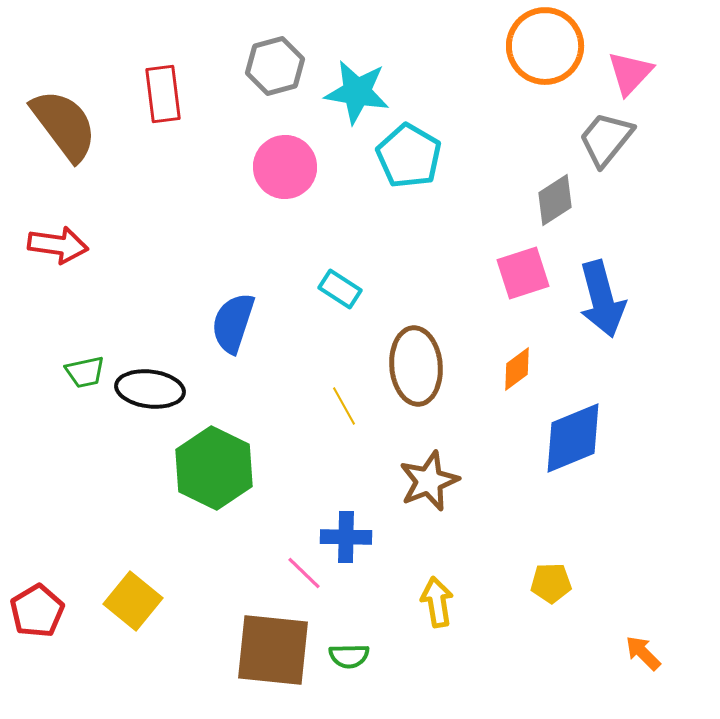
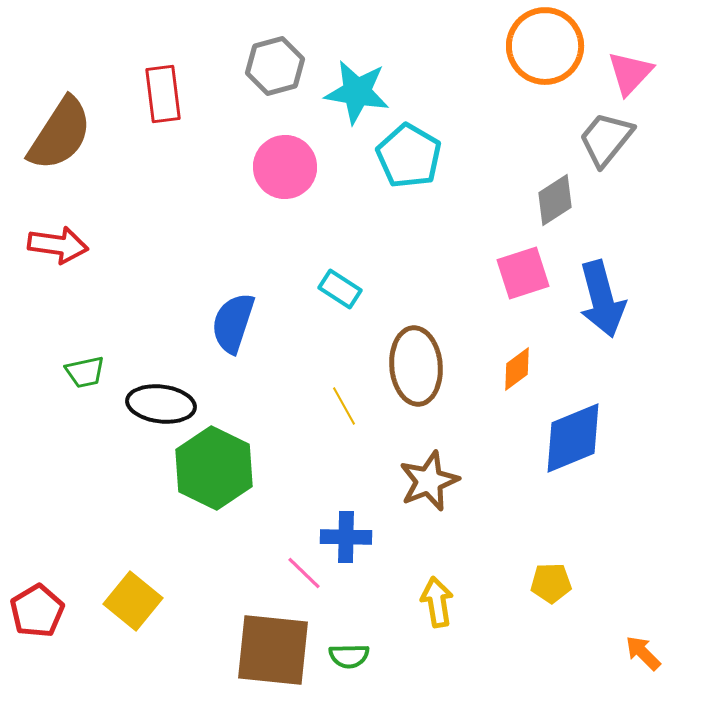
brown semicircle: moved 4 px left, 9 px down; rotated 70 degrees clockwise
black ellipse: moved 11 px right, 15 px down
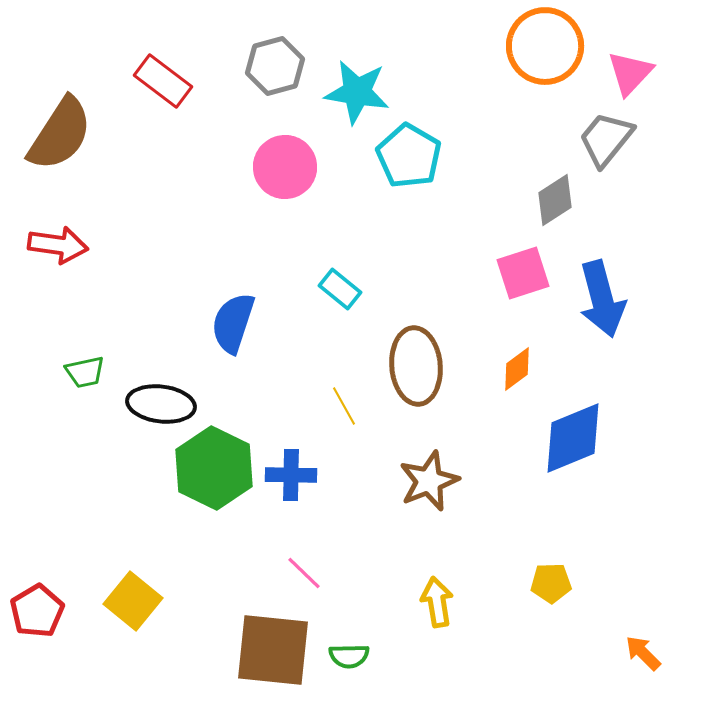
red rectangle: moved 13 px up; rotated 46 degrees counterclockwise
cyan rectangle: rotated 6 degrees clockwise
blue cross: moved 55 px left, 62 px up
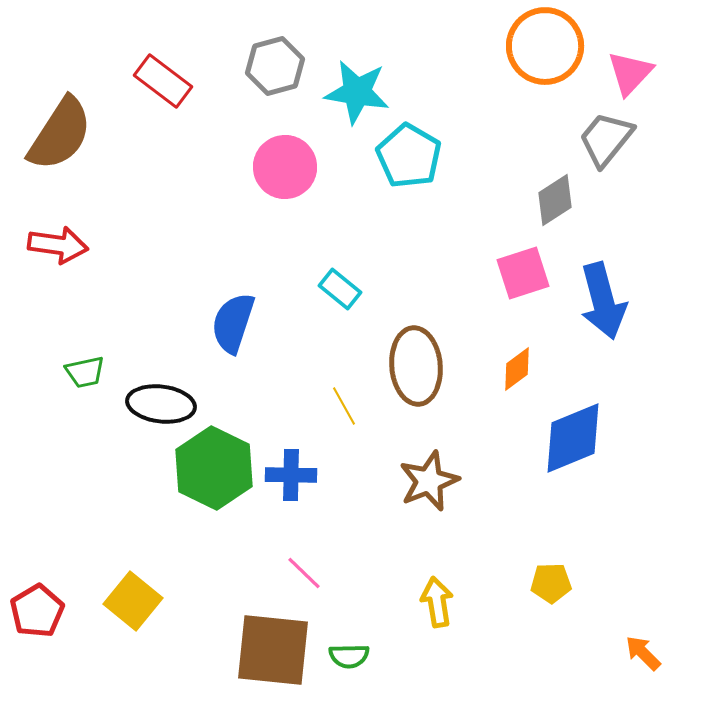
blue arrow: moved 1 px right, 2 px down
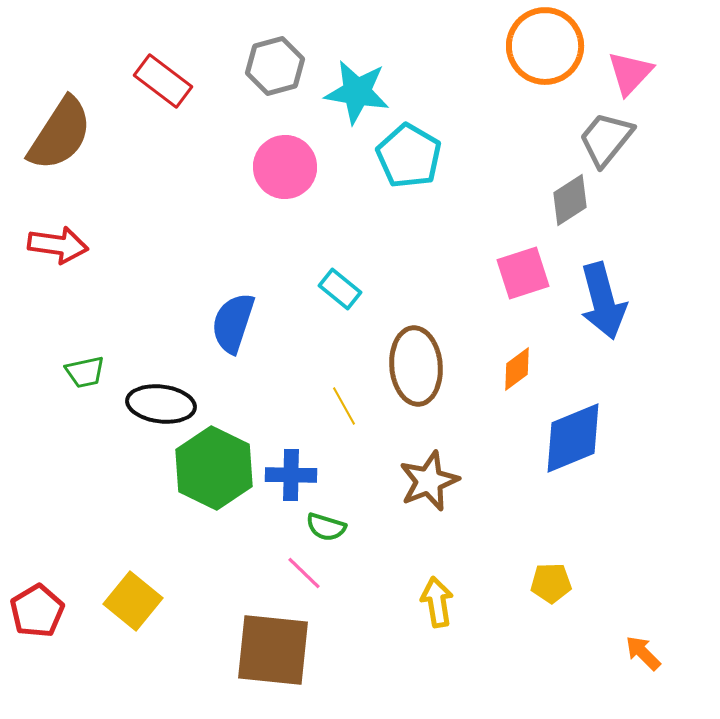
gray diamond: moved 15 px right
green semicircle: moved 23 px left, 129 px up; rotated 18 degrees clockwise
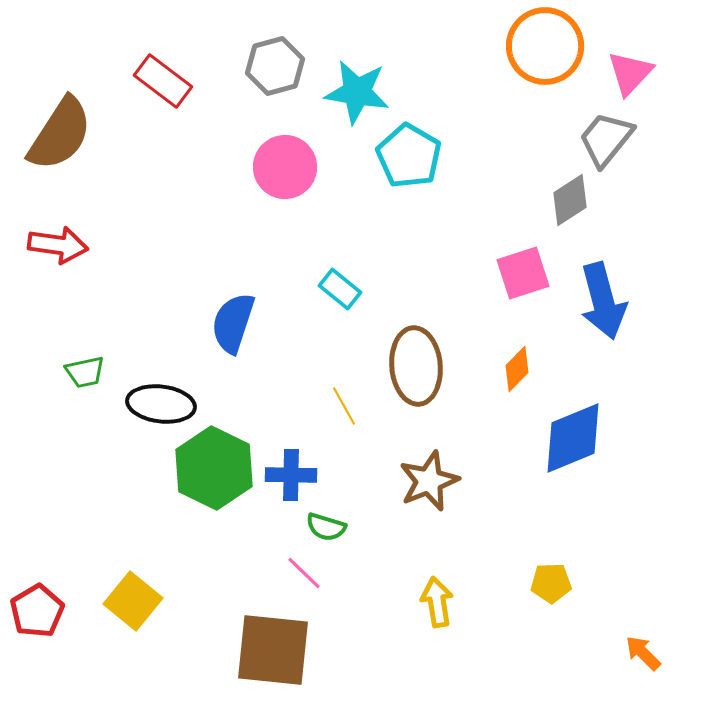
orange diamond: rotated 9 degrees counterclockwise
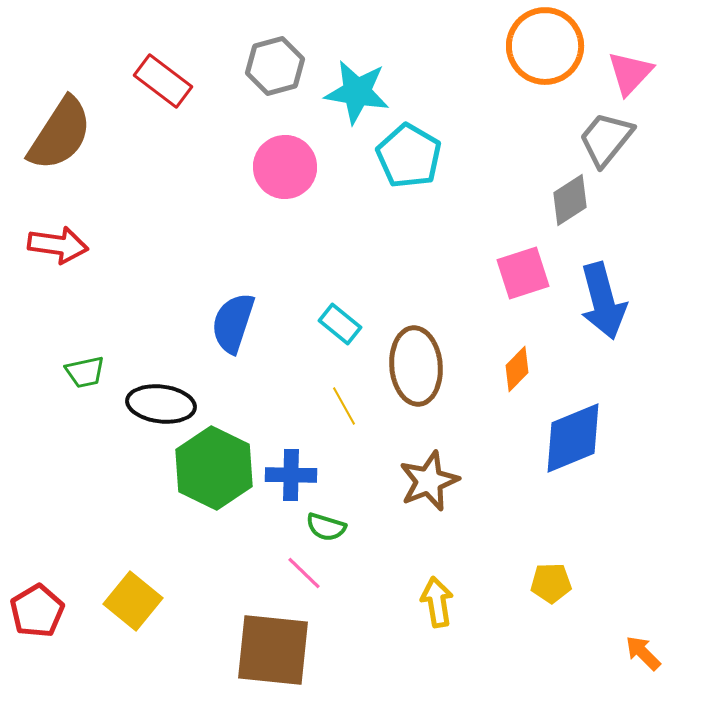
cyan rectangle: moved 35 px down
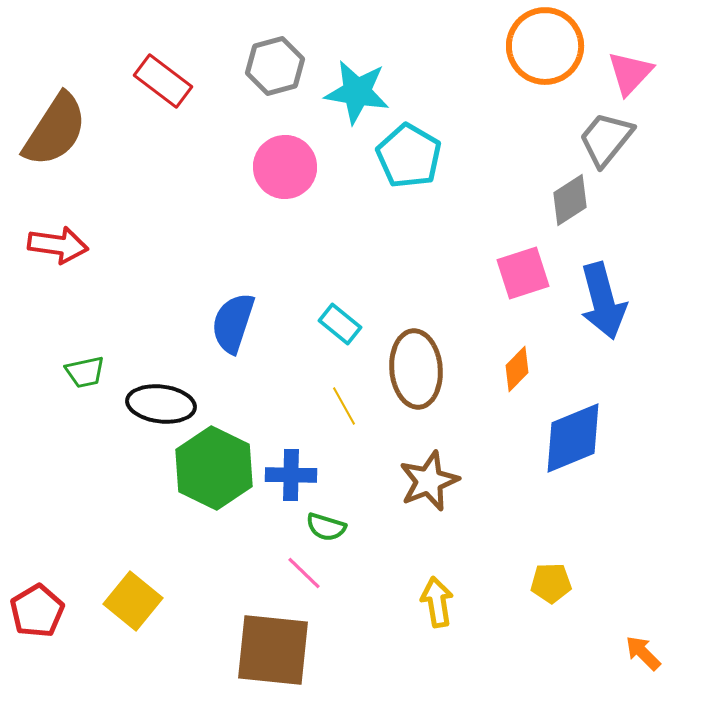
brown semicircle: moved 5 px left, 4 px up
brown ellipse: moved 3 px down
